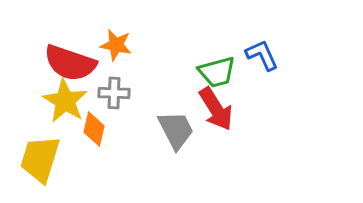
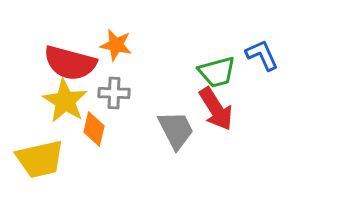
red semicircle: rotated 4 degrees counterclockwise
yellow trapezoid: rotated 120 degrees counterclockwise
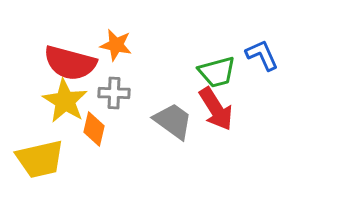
gray trapezoid: moved 3 px left, 9 px up; rotated 27 degrees counterclockwise
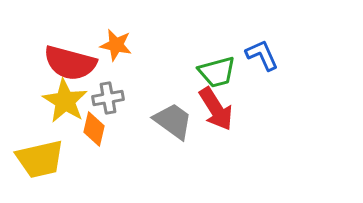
gray cross: moved 6 px left, 5 px down; rotated 12 degrees counterclockwise
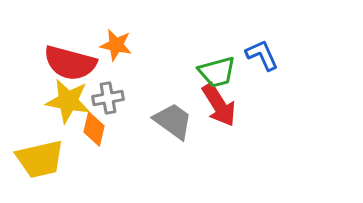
yellow star: moved 3 px right; rotated 21 degrees counterclockwise
red arrow: moved 3 px right, 4 px up
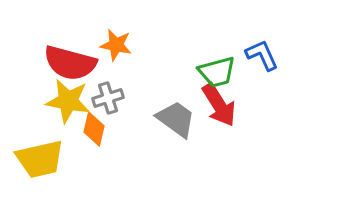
gray cross: rotated 8 degrees counterclockwise
gray trapezoid: moved 3 px right, 2 px up
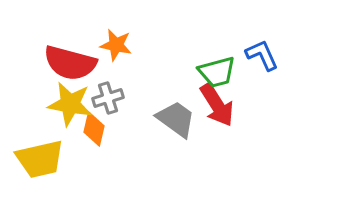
yellow star: moved 2 px right, 3 px down
red arrow: moved 2 px left
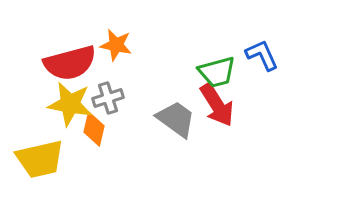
red semicircle: rotated 30 degrees counterclockwise
